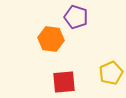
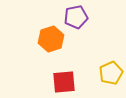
purple pentagon: rotated 30 degrees counterclockwise
orange hexagon: rotated 25 degrees counterclockwise
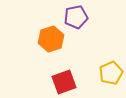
red square: rotated 15 degrees counterclockwise
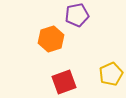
purple pentagon: moved 1 px right, 2 px up
yellow pentagon: moved 1 px down
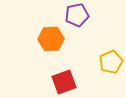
orange hexagon: rotated 15 degrees clockwise
yellow pentagon: moved 12 px up
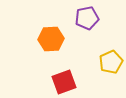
purple pentagon: moved 10 px right, 3 px down
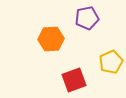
red square: moved 10 px right, 2 px up
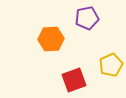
yellow pentagon: moved 3 px down
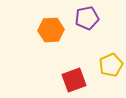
orange hexagon: moved 9 px up
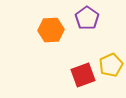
purple pentagon: rotated 25 degrees counterclockwise
red square: moved 9 px right, 5 px up
